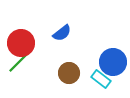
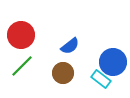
blue semicircle: moved 8 px right, 13 px down
red circle: moved 8 px up
green line: moved 3 px right, 4 px down
brown circle: moved 6 px left
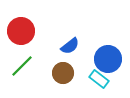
red circle: moved 4 px up
blue circle: moved 5 px left, 3 px up
cyan rectangle: moved 2 px left
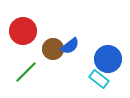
red circle: moved 2 px right
green line: moved 4 px right, 6 px down
brown circle: moved 10 px left, 24 px up
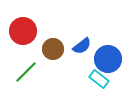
blue semicircle: moved 12 px right
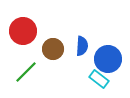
blue semicircle: rotated 48 degrees counterclockwise
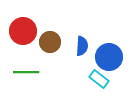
brown circle: moved 3 px left, 7 px up
blue circle: moved 1 px right, 2 px up
green line: rotated 45 degrees clockwise
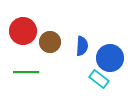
blue circle: moved 1 px right, 1 px down
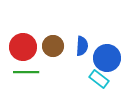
red circle: moved 16 px down
brown circle: moved 3 px right, 4 px down
blue circle: moved 3 px left
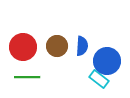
brown circle: moved 4 px right
blue circle: moved 3 px down
green line: moved 1 px right, 5 px down
